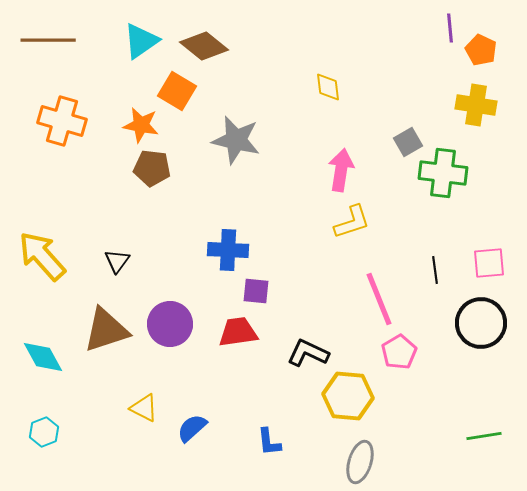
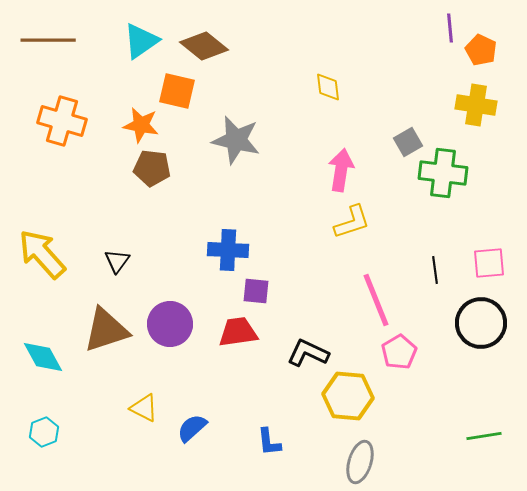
orange square: rotated 18 degrees counterclockwise
yellow arrow: moved 2 px up
pink line: moved 3 px left, 1 px down
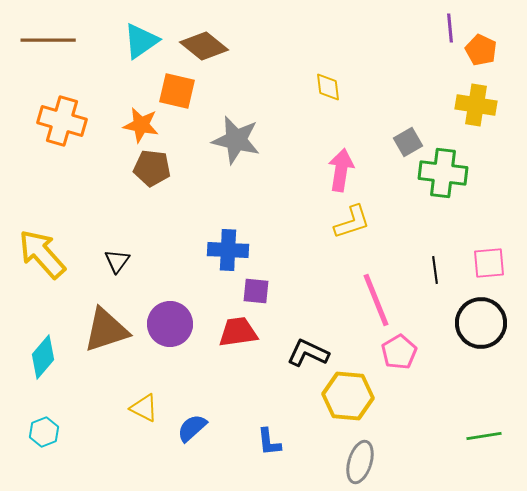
cyan diamond: rotated 69 degrees clockwise
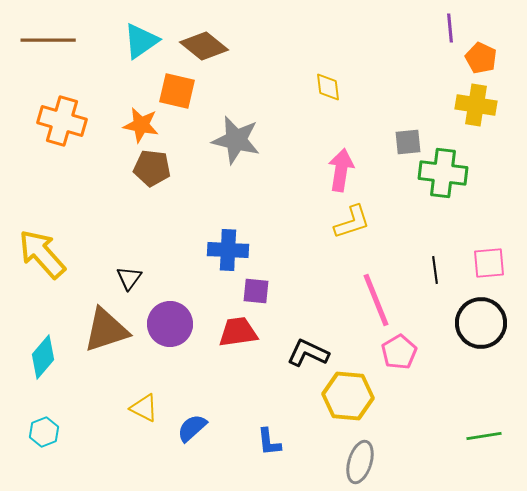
orange pentagon: moved 8 px down
gray square: rotated 24 degrees clockwise
black triangle: moved 12 px right, 17 px down
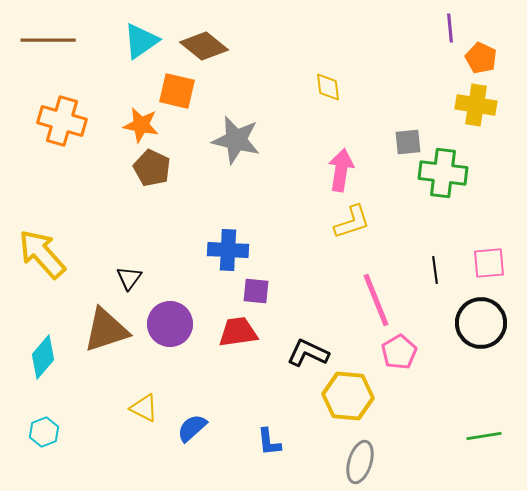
brown pentagon: rotated 18 degrees clockwise
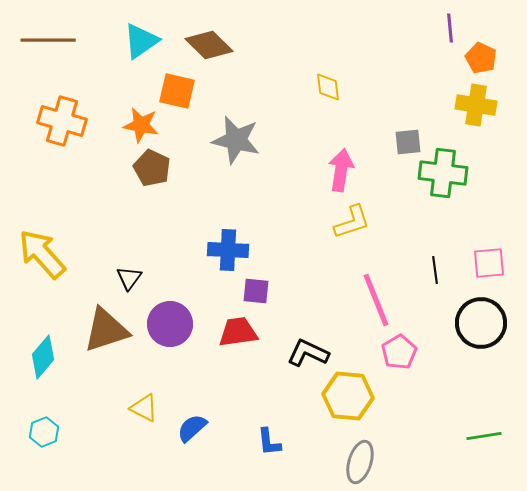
brown diamond: moved 5 px right, 1 px up; rotated 6 degrees clockwise
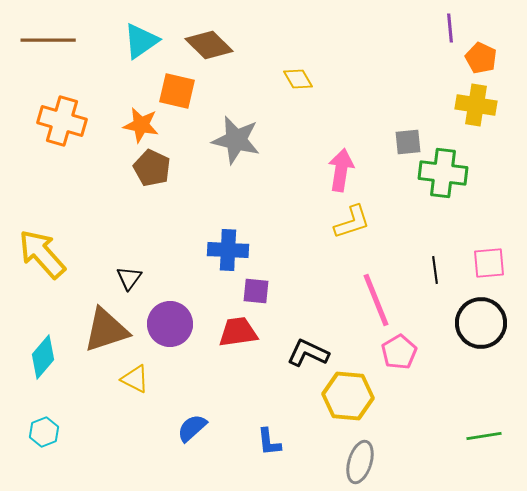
yellow diamond: moved 30 px left, 8 px up; rotated 24 degrees counterclockwise
yellow triangle: moved 9 px left, 29 px up
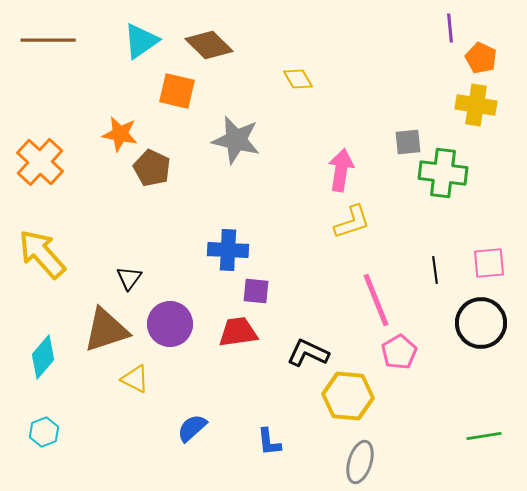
orange cross: moved 22 px left, 41 px down; rotated 27 degrees clockwise
orange star: moved 21 px left, 9 px down
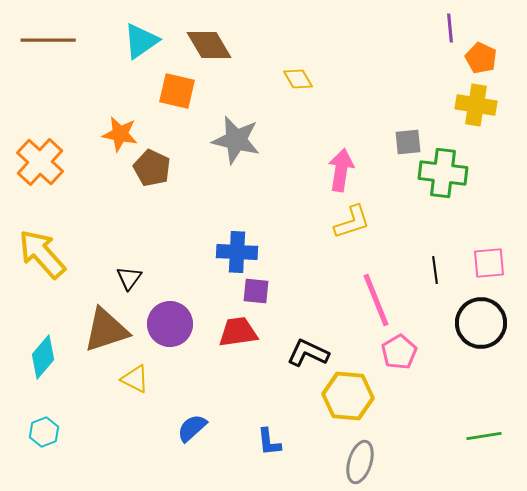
brown diamond: rotated 15 degrees clockwise
blue cross: moved 9 px right, 2 px down
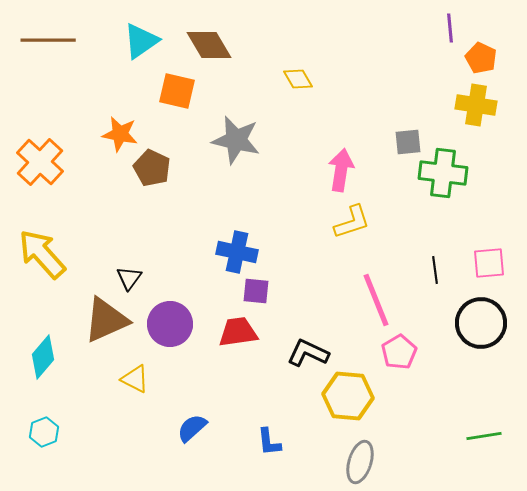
blue cross: rotated 9 degrees clockwise
brown triangle: moved 10 px up; rotated 6 degrees counterclockwise
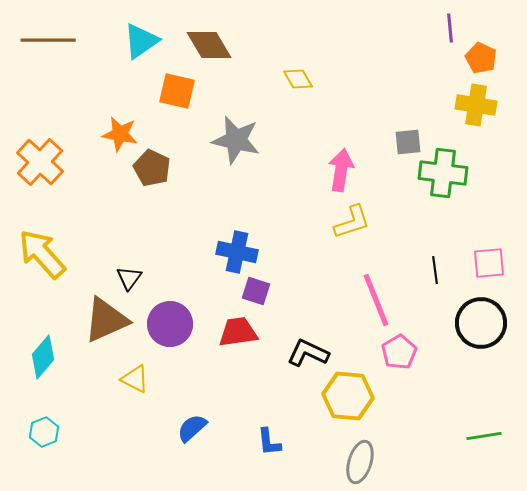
purple square: rotated 12 degrees clockwise
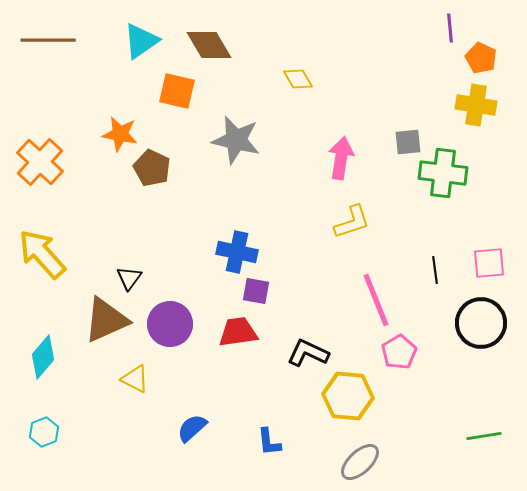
pink arrow: moved 12 px up
purple square: rotated 8 degrees counterclockwise
gray ellipse: rotated 30 degrees clockwise
